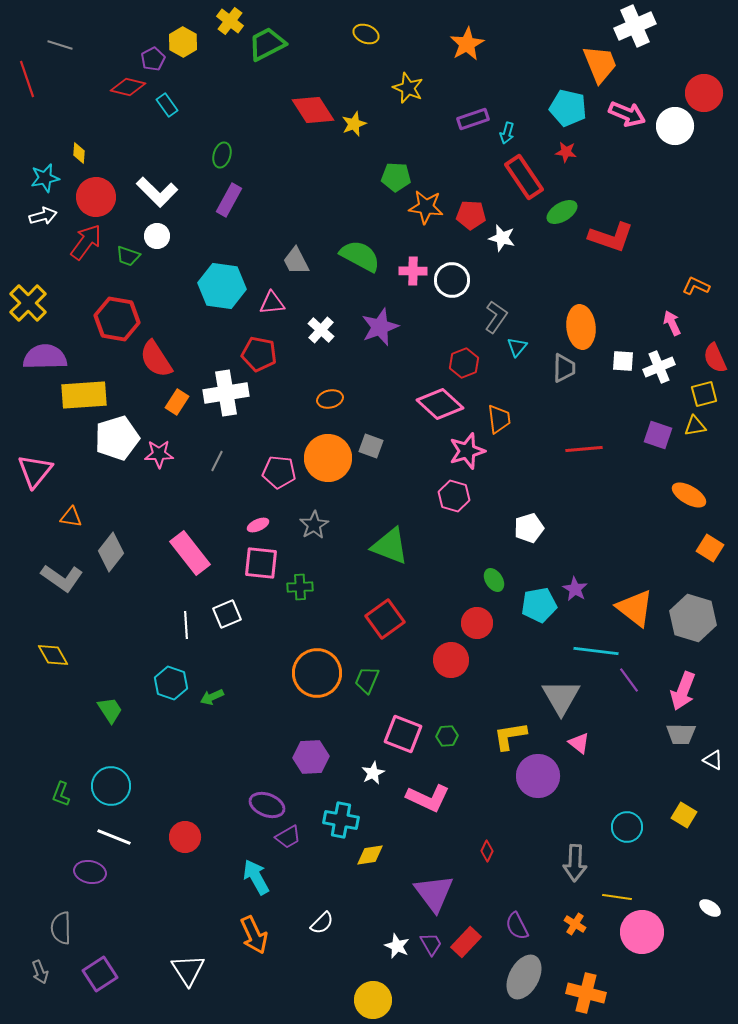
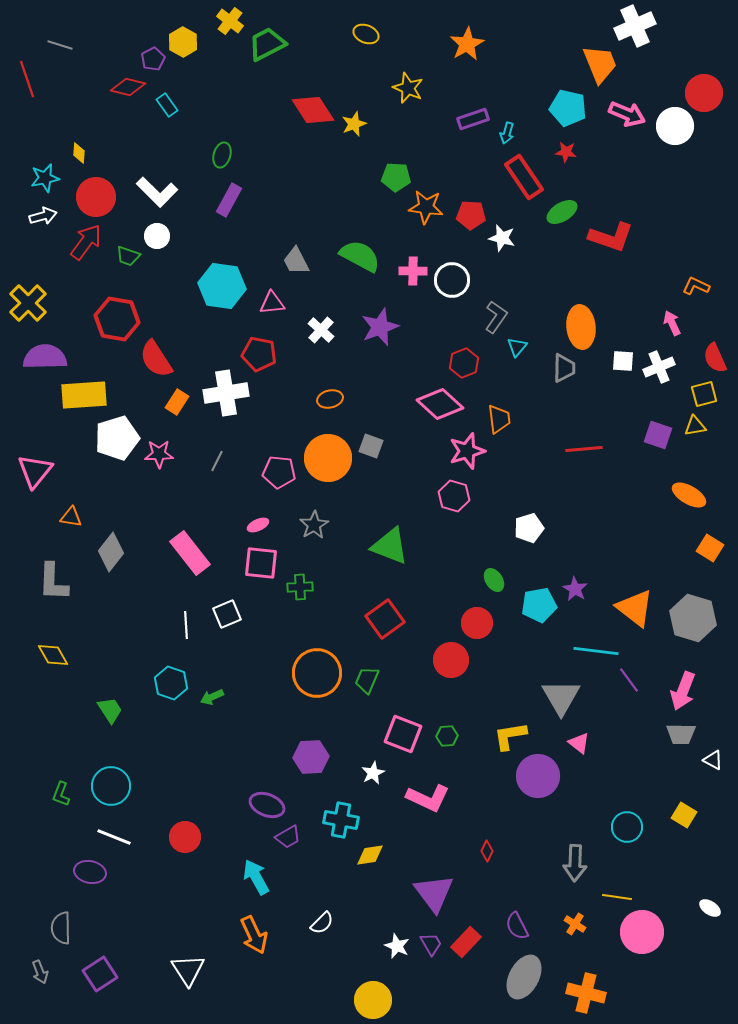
gray L-shape at (62, 578): moved 9 px left, 4 px down; rotated 57 degrees clockwise
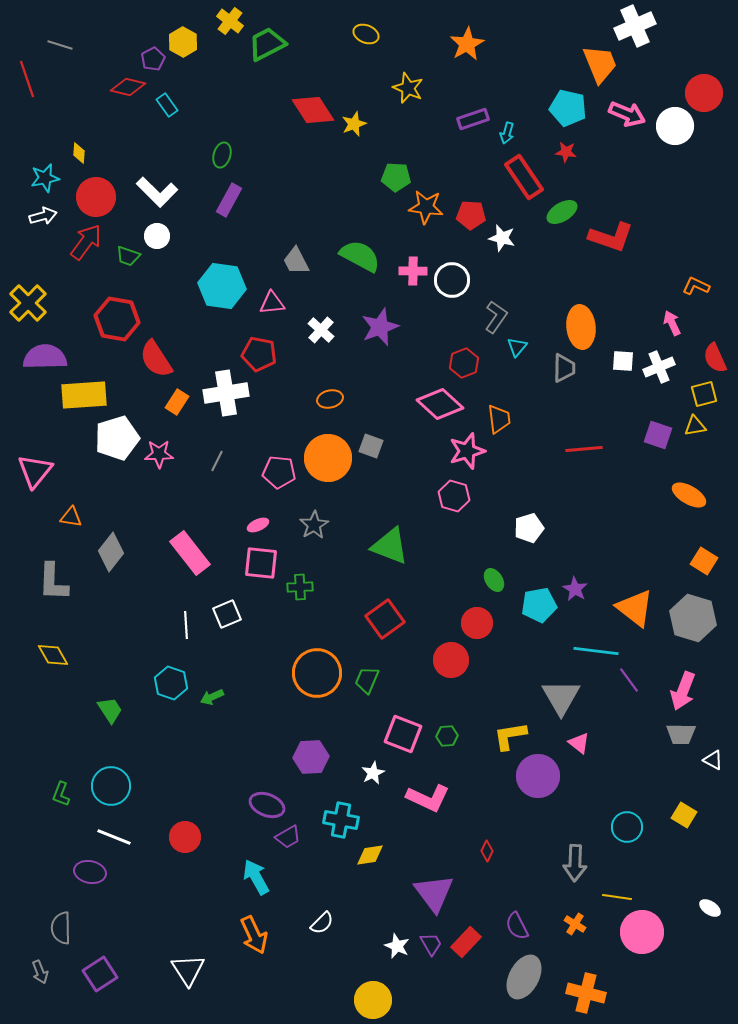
orange square at (710, 548): moved 6 px left, 13 px down
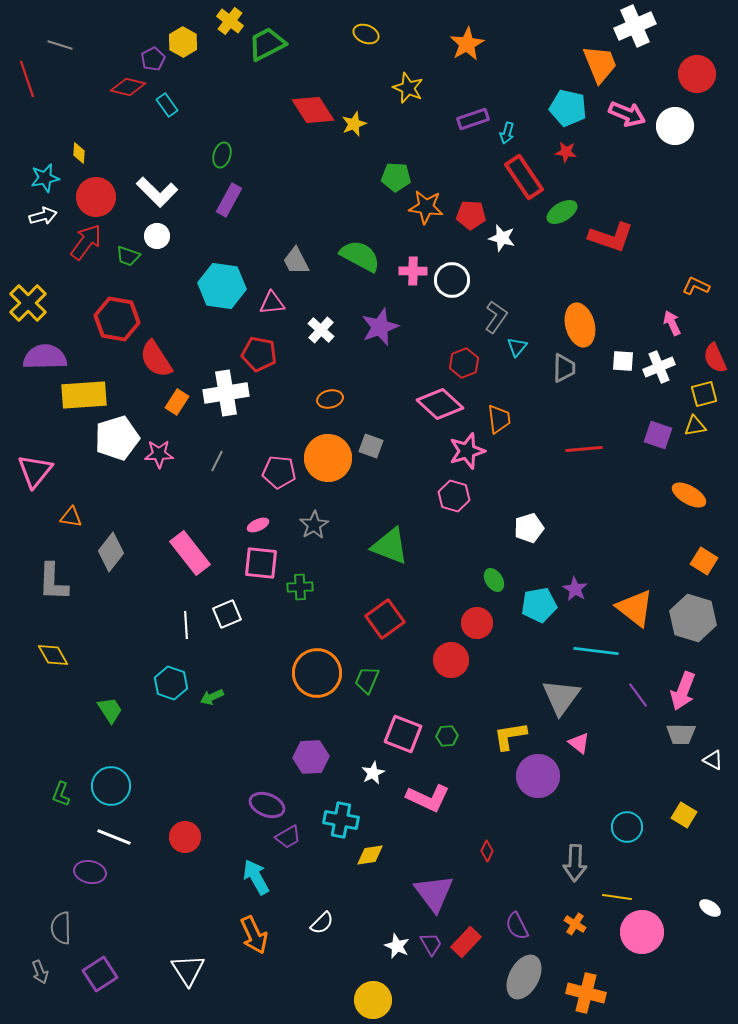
red circle at (704, 93): moved 7 px left, 19 px up
orange ellipse at (581, 327): moved 1 px left, 2 px up; rotated 9 degrees counterclockwise
purple line at (629, 680): moved 9 px right, 15 px down
gray triangle at (561, 697): rotated 6 degrees clockwise
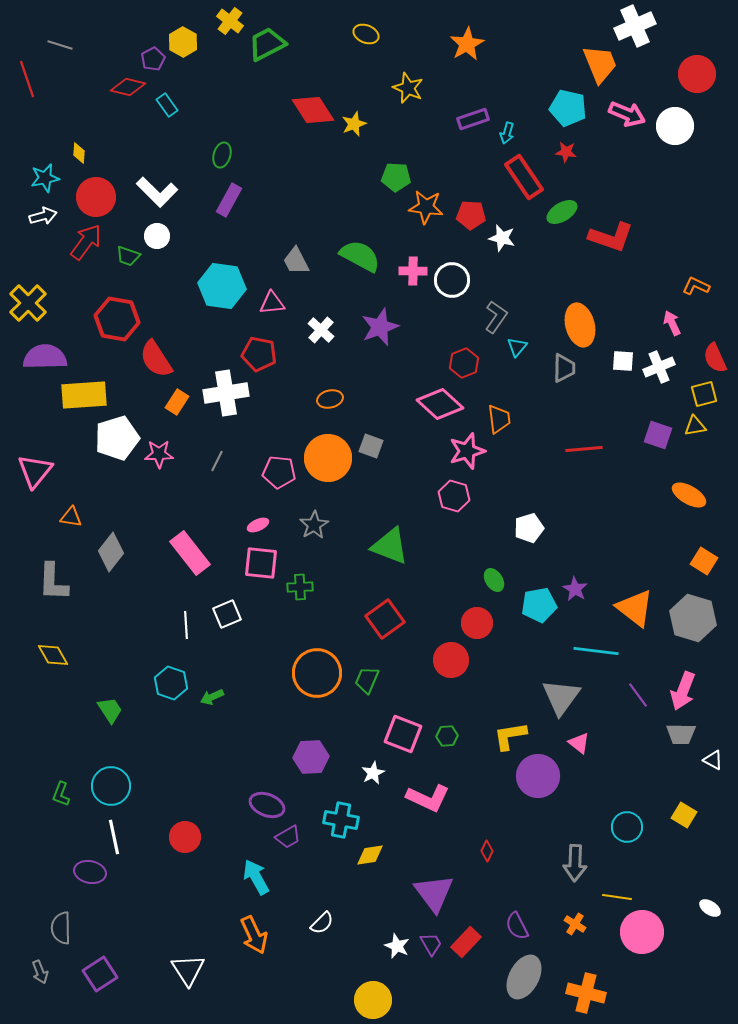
white line at (114, 837): rotated 56 degrees clockwise
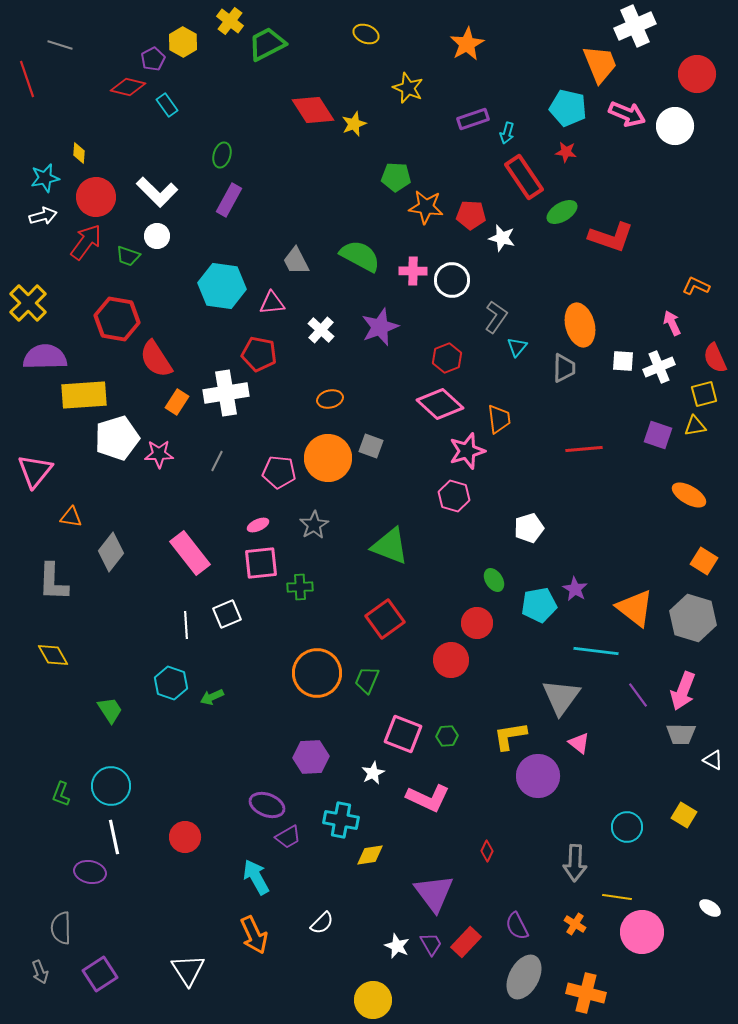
red hexagon at (464, 363): moved 17 px left, 5 px up
pink square at (261, 563): rotated 12 degrees counterclockwise
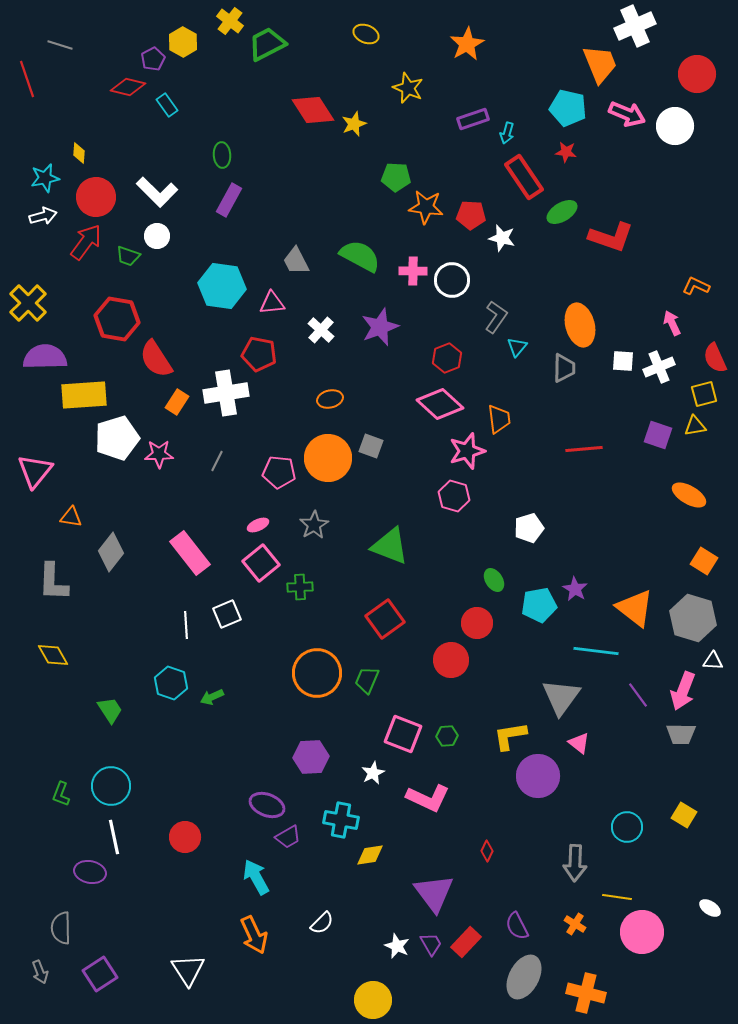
green ellipse at (222, 155): rotated 20 degrees counterclockwise
pink square at (261, 563): rotated 33 degrees counterclockwise
white triangle at (713, 760): moved 99 px up; rotated 25 degrees counterclockwise
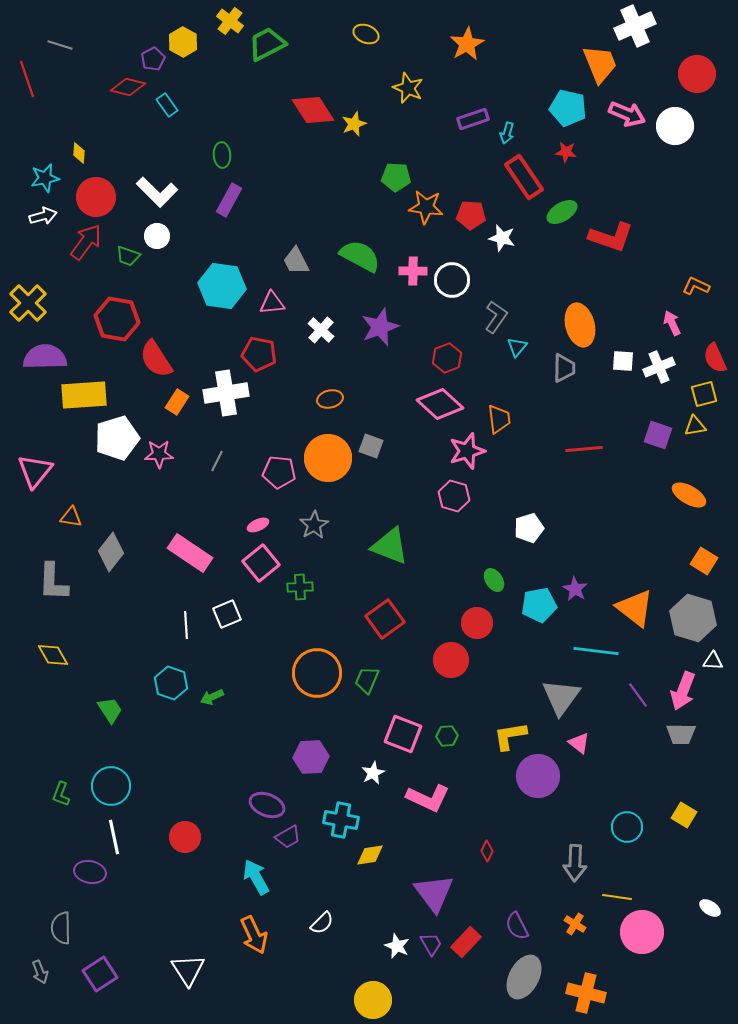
pink rectangle at (190, 553): rotated 18 degrees counterclockwise
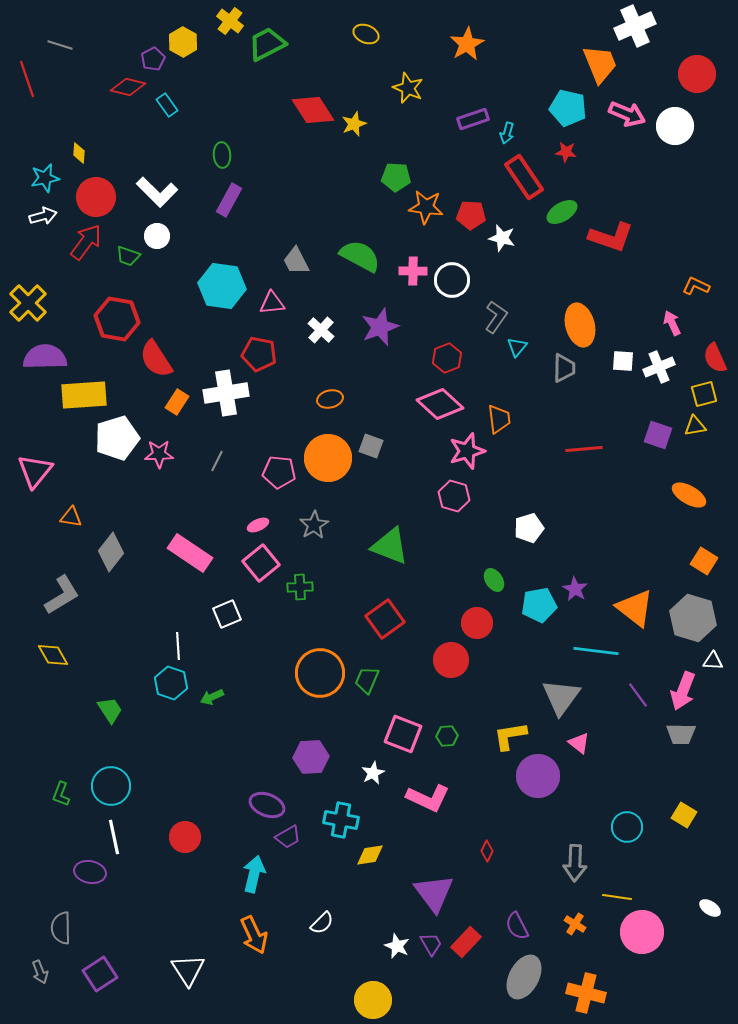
gray L-shape at (53, 582): moved 9 px right, 13 px down; rotated 123 degrees counterclockwise
white line at (186, 625): moved 8 px left, 21 px down
orange circle at (317, 673): moved 3 px right
cyan arrow at (256, 877): moved 2 px left, 3 px up; rotated 42 degrees clockwise
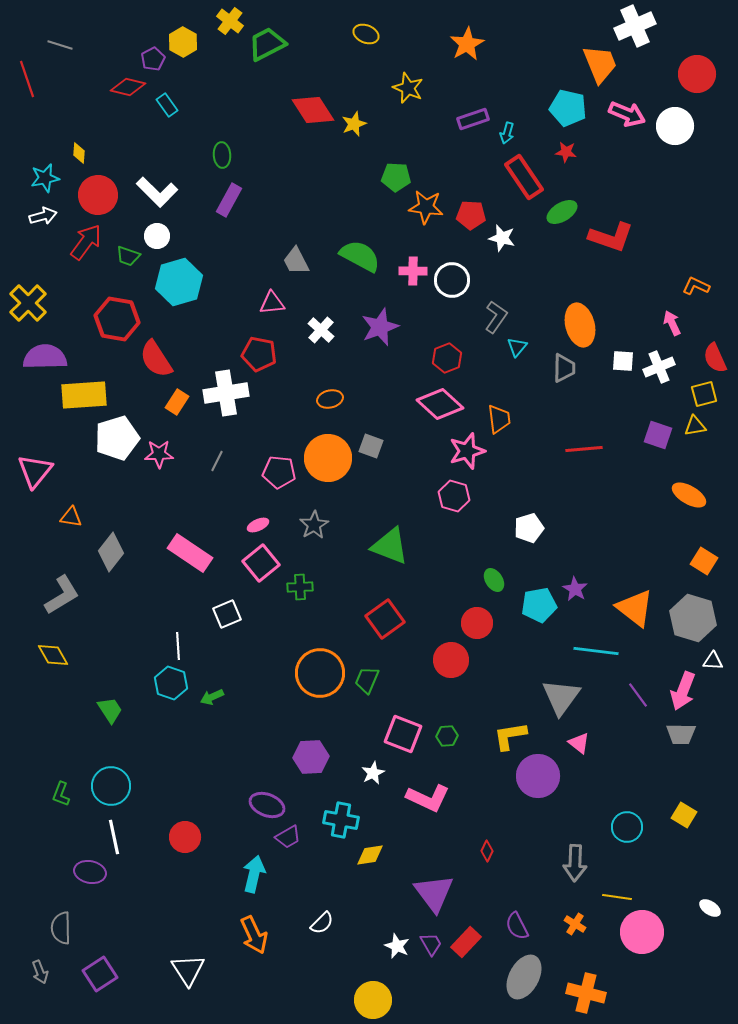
red circle at (96, 197): moved 2 px right, 2 px up
cyan hexagon at (222, 286): moved 43 px left, 4 px up; rotated 24 degrees counterclockwise
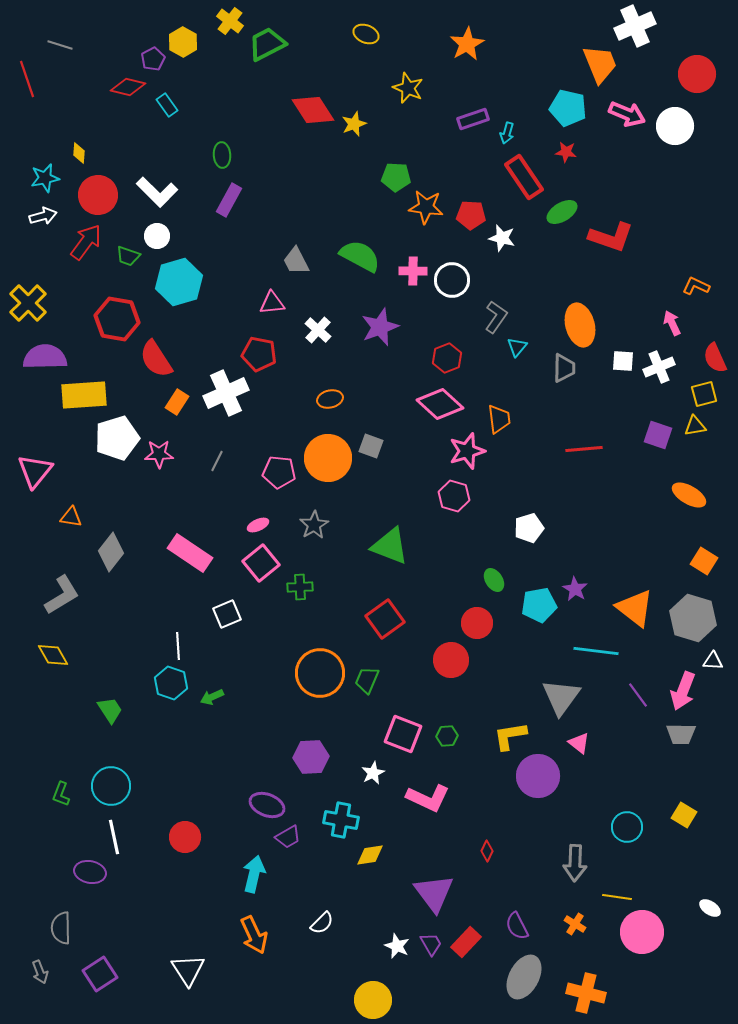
white cross at (321, 330): moved 3 px left
white cross at (226, 393): rotated 15 degrees counterclockwise
